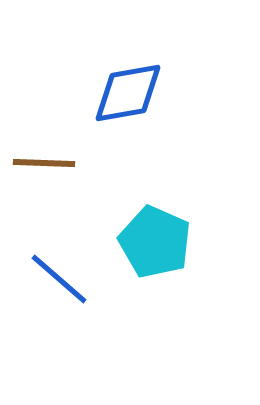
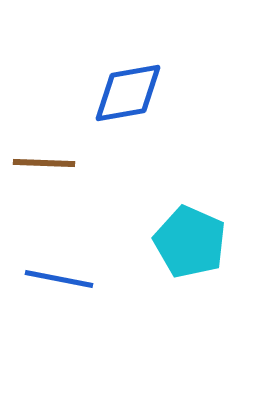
cyan pentagon: moved 35 px right
blue line: rotated 30 degrees counterclockwise
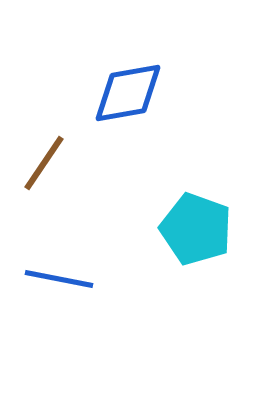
brown line: rotated 58 degrees counterclockwise
cyan pentagon: moved 6 px right, 13 px up; rotated 4 degrees counterclockwise
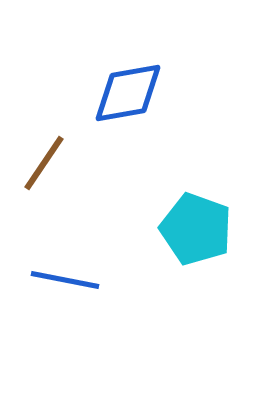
blue line: moved 6 px right, 1 px down
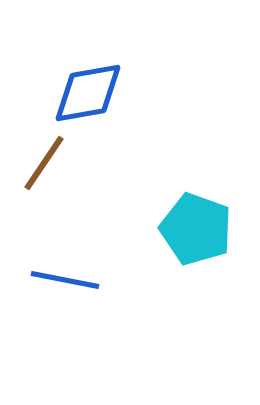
blue diamond: moved 40 px left
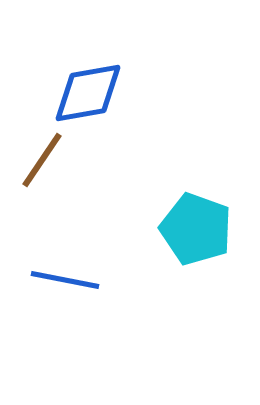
brown line: moved 2 px left, 3 px up
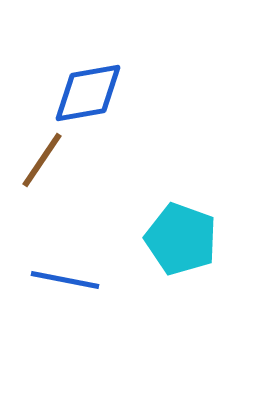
cyan pentagon: moved 15 px left, 10 px down
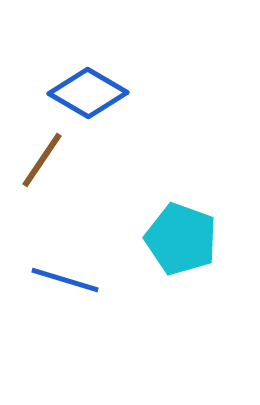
blue diamond: rotated 40 degrees clockwise
blue line: rotated 6 degrees clockwise
